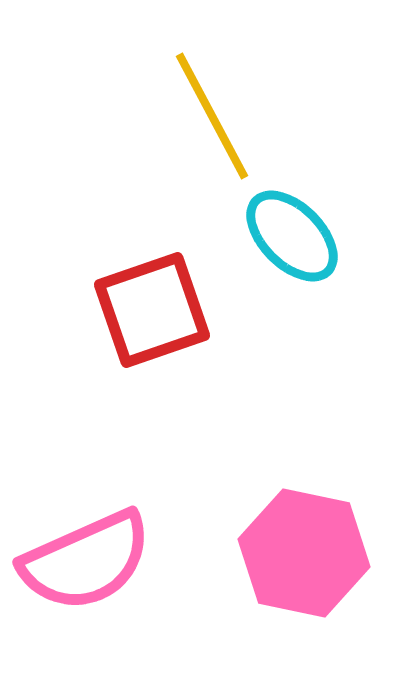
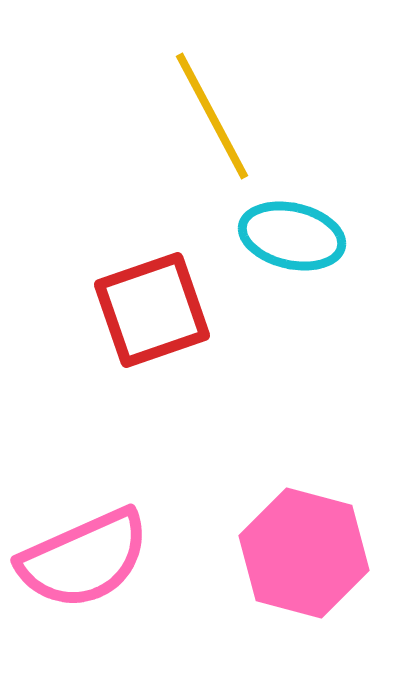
cyan ellipse: rotated 32 degrees counterclockwise
pink hexagon: rotated 3 degrees clockwise
pink semicircle: moved 2 px left, 2 px up
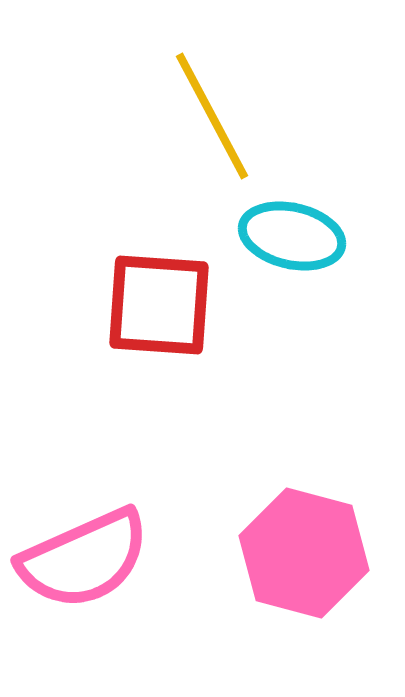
red square: moved 7 px right, 5 px up; rotated 23 degrees clockwise
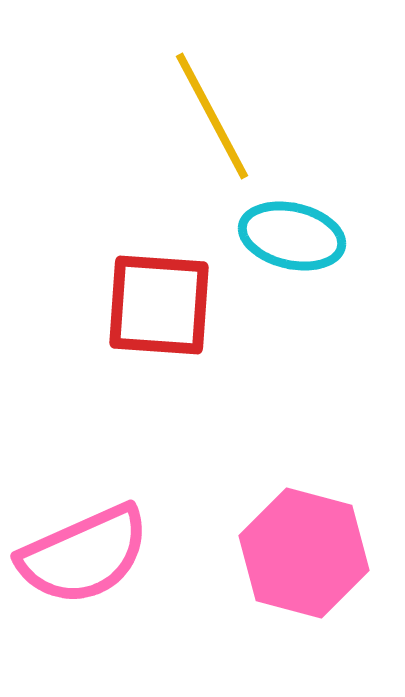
pink semicircle: moved 4 px up
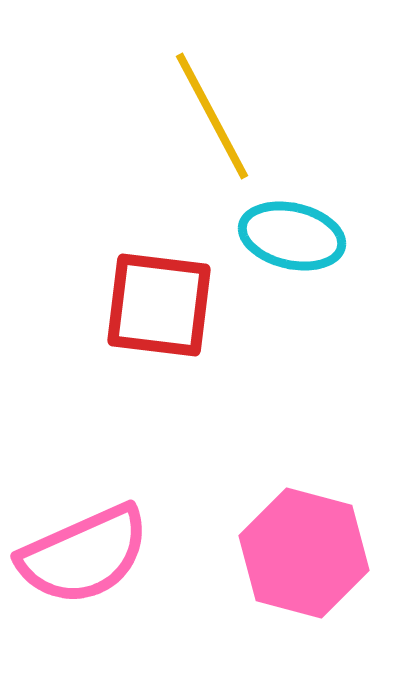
red square: rotated 3 degrees clockwise
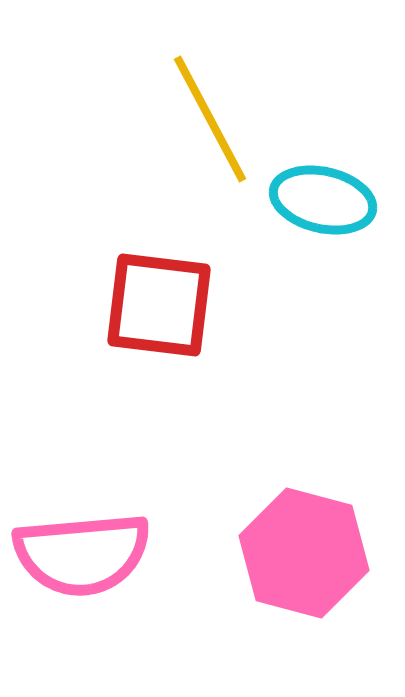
yellow line: moved 2 px left, 3 px down
cyan ellipse: moved 31 px right, 36 px up
pink semicircle: moved 2 px left, 1 px up; rotated 19 degrees clockwise
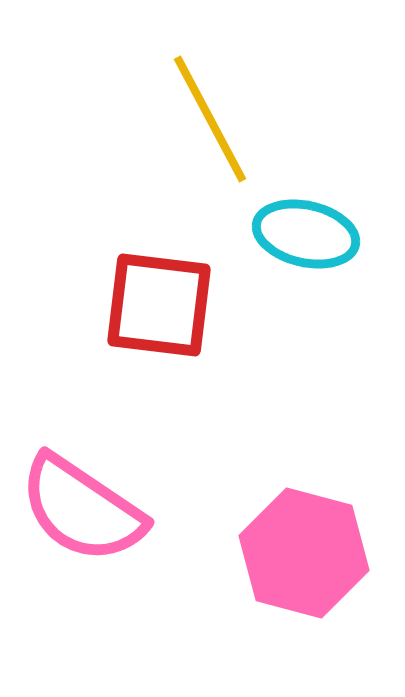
cyan ellipse: moved 17 px left, 34 px down
pink semicircle: moved 45 px up; rotated 39 degrees clockwise
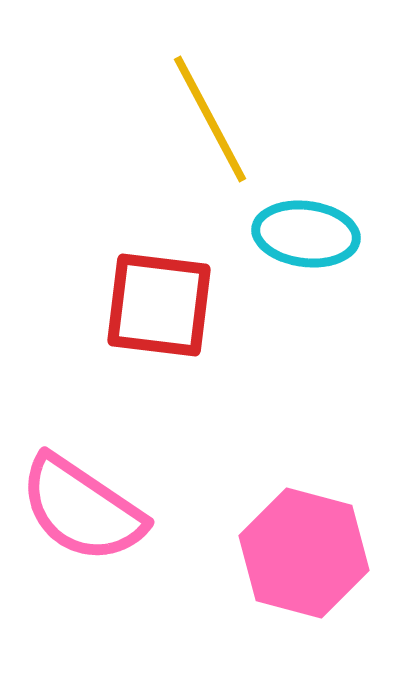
cyan ellipse: rotated 6 degrees counterclockwise
